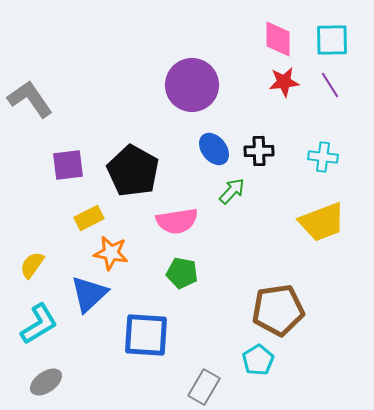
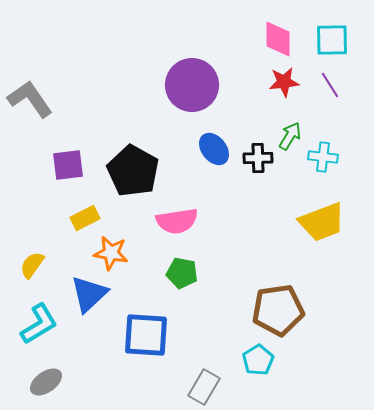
black cross: moved 1 px left, 7 px down
green arrow: moved 58 px right, 55 px up; rotated 12 degrees counterclockwise
yellow rectangle: moved 4 px left
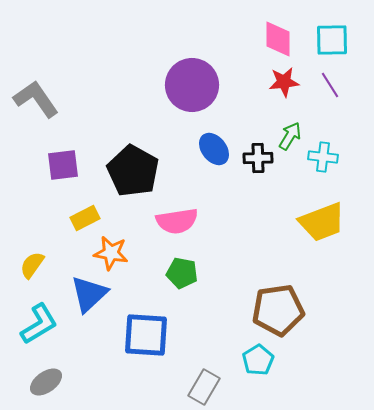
gray L-shape: moved 6 px right
purple square: moved 5 px left
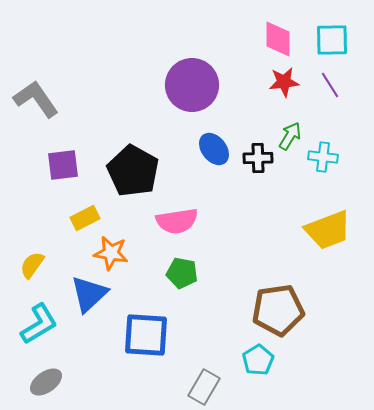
yellow trapezoid: moved 6 px right, 8 px down
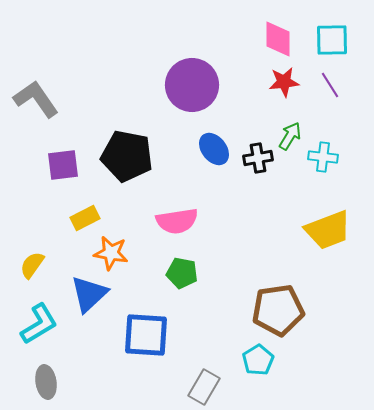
black cross: rotated 8 degrees counterclockwise
black pentagon: moved 6 px left, 15 px up; rotated 18 degrees counterclockwise
gray ellipse: rotated 64 degrees counterclockwise
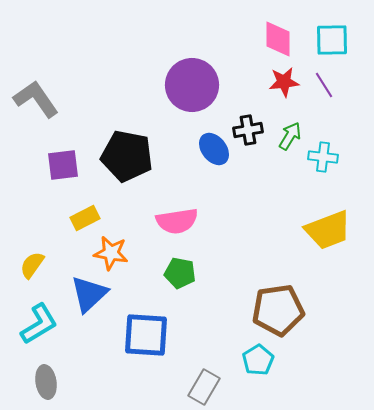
purple line: moved 6 px left
black cross: moved 10 px left, 28 px up
green pentagon: moved 2 px left
